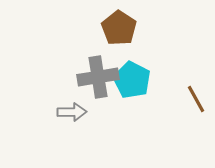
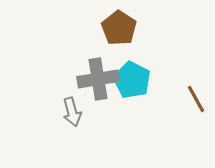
gray cross: moved 2 px down
gray arrow: rotated 76 degrees clockwise
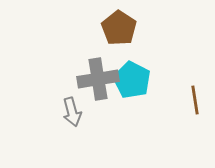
brown line: moved 1 px left, 1 px down; rotated 20 degrees clockwise
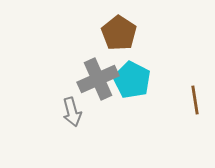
brown pentagon: moved 5 px down
gray cross: rotated 15 degrees counterclockwise
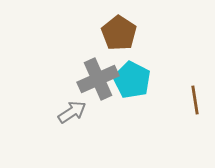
gray arrow: rotated 108 degrees counterclockwise
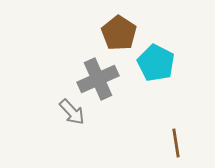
cyan pentagon: moved 24 px right, 17 px up
brown line: moved 19 px left, 43 px down
gray arrow: rotated 80 degrees clockwise
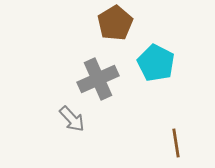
brown pentagon: moved 4 px left, 10 px up; rotated 8 degrees clockwise
gray arrow: moved 7 px down
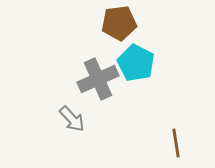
brown pentagon: moved 4 px right; rotated 24 degrees clockwise
cyan pentagon: moved 20 px left
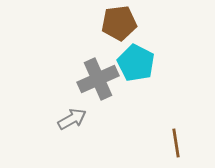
gray arrow: rotated 76 degrees counterclockwise
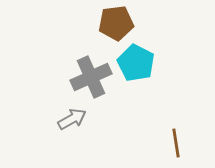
brown pentagon: moved 3 px left
gray cross: moved 7 px left, 2 px up
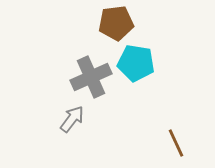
cyan pentagon: rotated 18 degrees counterclockwise
gray arrow: rotated 24 degrees counterclockwise
brown line: rotated 16 degrees counterclockwise
